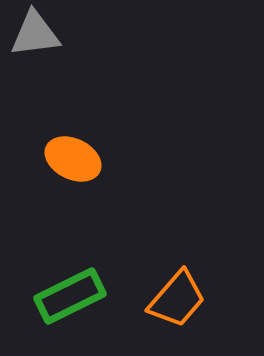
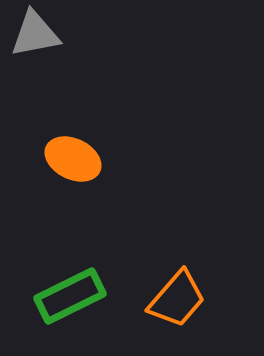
gray triangle: rotated 4 degrees counterclockwise
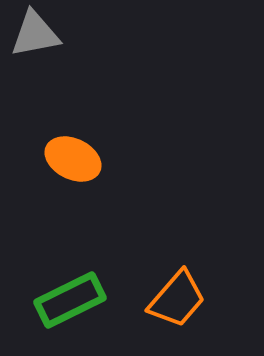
green rectangle: moved 4 px down
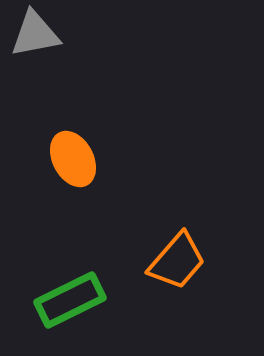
orange ellipse: rotated 36 degrees clockwise
orange trapezoid: moved 38 px up
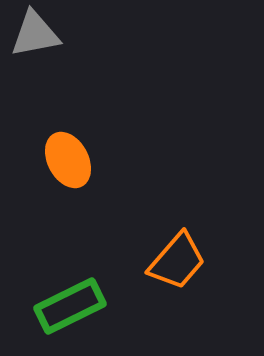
orange ellipse: moved 5 px left, 1 px down
green rectangle: moved 6 px down
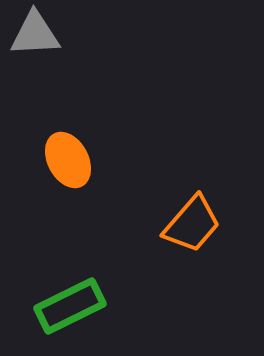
gray triangle: rotated 8 degrees clockwise
orange trapezoid: moved 15 px right, 37 px up
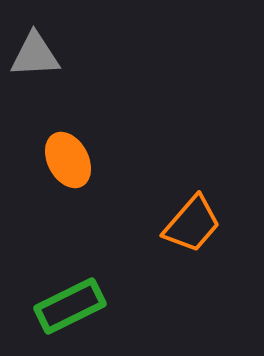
gray triangle: moved 21 px down
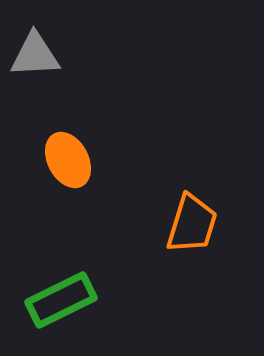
orange trapezoid: rotated 24 degrees counterclockwise
green rectangle: moved 9 px left, 6 px up
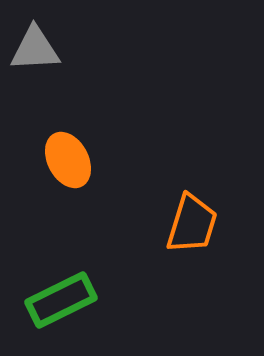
gray triangle: moved 6 px up
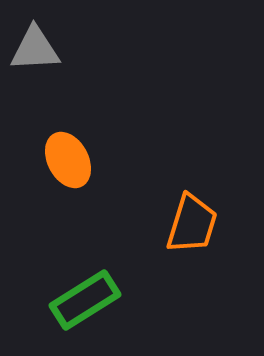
green rectangle: moved 24 px right; rotated 6 degrees counterclockwise
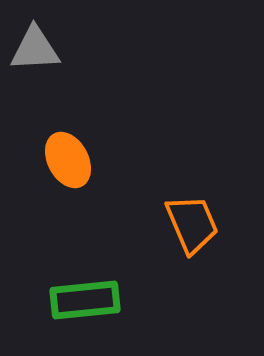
orange trapezoid: rotated 40 degrees counterclockwise
green rectangle: rotated 26 degrees clockwise
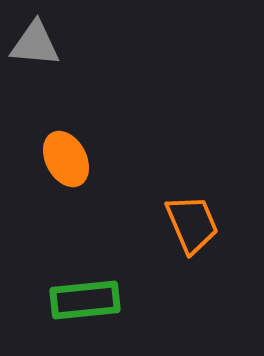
gray triangle: moved 5 px up; rotated 8 degrees clockwise
orange ellipse: moved 2 px left, 1 px up
